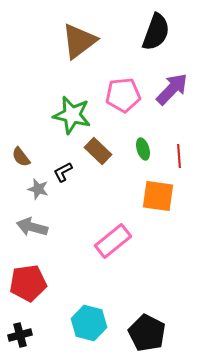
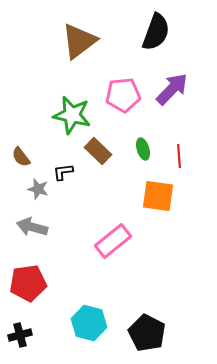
black L-shape: rotated 20 degrees clockwise
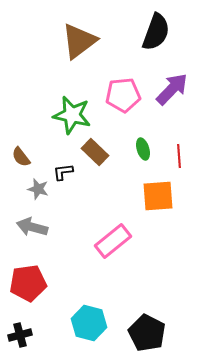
brown rectangle: moved 3 px left, 1 px down
orange square: rotated 12 degrees counterclockwise
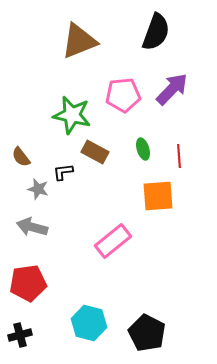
brown triangle: rotated 15 degrees clockwise
brown rectangle: rotated 16 degrees counterclockwise
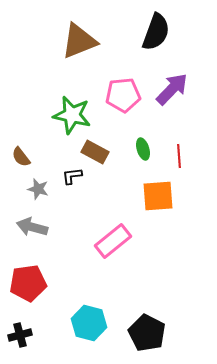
black L-shape: moved 9 px right, 4 px down
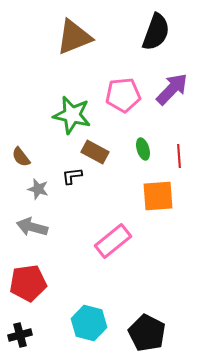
brown triangle: moved 5 px left, 4 px up
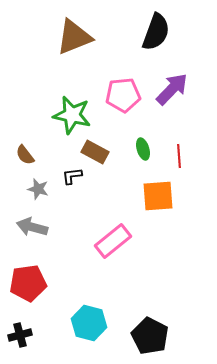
brown semicircle: moved 4 px right, 2 px up
black pentagon: moved 3 px right, 3 px down
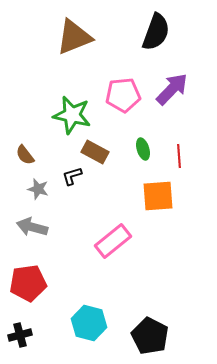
black L-shape: rotated 10 degrees counterclockwise
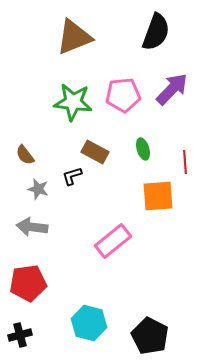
green star: moved 1 px right, 13 px up; rotated 6 degrees counterclockwise
red line: moved 6 px right, 6 px down
gray arrow: rotated 8 degrees counterclockwise
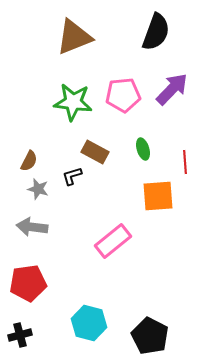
brown semicircle: moved 4 px right, 6 px down; rotated 115 degrees counterclockwise
